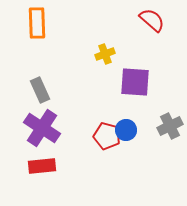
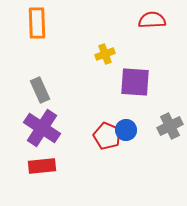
red semicircle: rotated 44 degrees counterclockwise
red pentagon: rotated 8 degrees clockwise
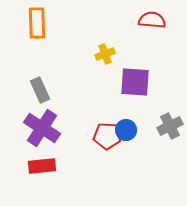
red semicircle: rotated 8 degrees clockwise
red pentagon: rotated 20 degrees counterclockwise
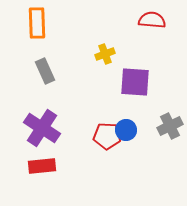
gray rectangle: moved 5 px right, 19 px up
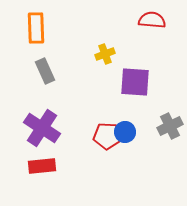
orange rectangle: moved 1 px left, 5 px down
blue circle: moved 1 px left, 2 px down
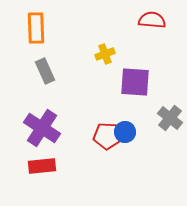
gray cross: moved 8 px up; rotated 25 degrees counterclockwise
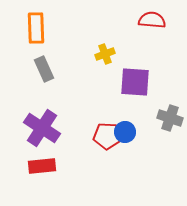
gray rectangle: moved 1 px left, 2 px up
gray cross: rotated 20 degrees counterclockwise
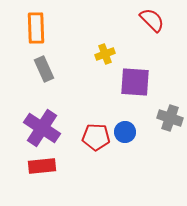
red semicircle: rotated 40 degrees clockwise
red pentagon: moved 11 px left, 1 px down
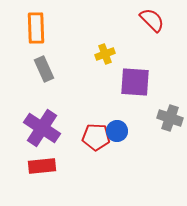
blue circle: moved 8 px left, 1 px up
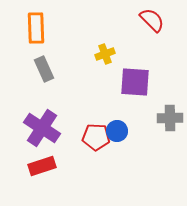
gray cross: rotated 20 degrees counterclockwise
red rectangle: rotated 12 degrees counterclockwise
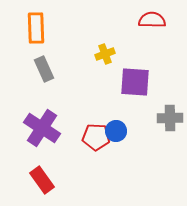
red semicircle: rotated 44 degrees counterclockwise
blue circle: moved 1 px left
red rectangle: moved 14 px down; rotated 72 degrees clockwise
